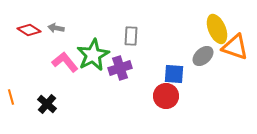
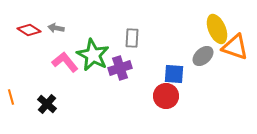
gray rectangle: moved 1 px right, 2 px down
green star: rotated 16 degrees counterclockwise
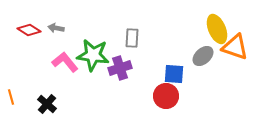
green star: rotated 20 degrees counterclockwise
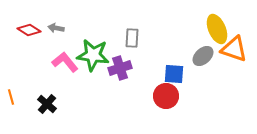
orange triangle: moved 1 px left, 2 px down
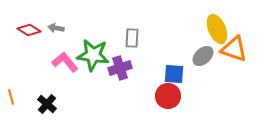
red circle: moved 2 px right
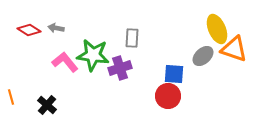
black cross: moved 1 px down
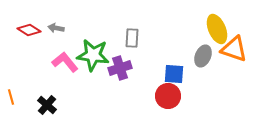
gray ellipse: rotated 25 degrees counterclockwise
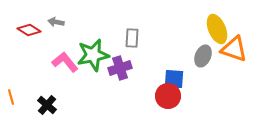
gray arrow: moved 6 px up
green star: rotated 20 degrees counterclockwise
blue square: moved 5 px down
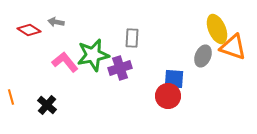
orange triangle: moved 1 px left, 2 px up
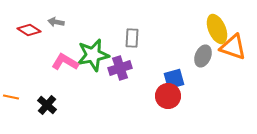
pink L-shape: rotated 20 degrees counterclockwise
blue square: rotated 20 degrees counterclockwise
orange line: rotated 63 degrees counterclockwise
